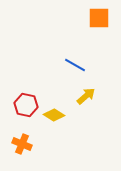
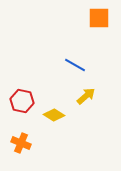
red hexagon: moved 4 px left, 4 px up
orange cross: moved 1 px left, 1 px up
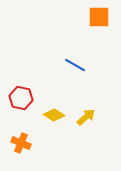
orange square: moved 1 px up
yellow arrow: moved 21 px down
red hexagon: moved 1 px left, 3 px up
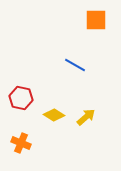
orange square: moved 3 px left, 3 px down
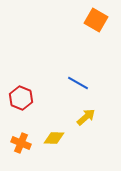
orange square: rotated 30 degrees clockwise
blue line: moved 3 px right, 18 px down
red hexagon: rotated 10 degrees clockwise
yellow diamond: moved 23 px down; rotated 30 degrees counterclockwise
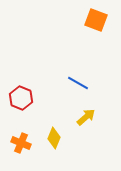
orange square: rotated 10 degrees counterclockwise
yellow diamond: rotated 70 degrees counterclockwise
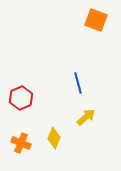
blue line: rotated 45 degrees clockwise
red hexagon: rotated 15 degrees clockwise
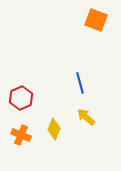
blue line: moved 2 px right
yellow arrow: rotated 96 degrees counterclockwise
yellow diamond: moved 9 px up
orange cross: moved 8 px up
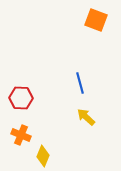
red hexagon: rotated 25 degrees clockwise
yellow diamond: moved 11 px left, 27 px down
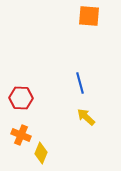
orange square: moved 7 px left, 4 px up; rotated 15 degrees counterclockwise
yellow diamond: moved 2 px left, 3 px up
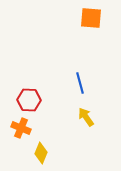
orange square: moved 2 px right, 2 px down
red hexagon: moved 8 px right, 2 px down
yellow arrow: rotated 12 degrees clockwise
orange cross: moved 7 px up
